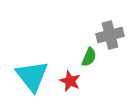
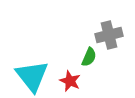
gray cross: moved 1 px left
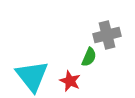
gray cross: moved 2 px left
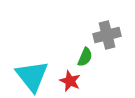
green semicircle: moved 4 px left
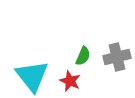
gray cross: moved 10 px right, 22 px down
green semicircle: moved 2 px left, 1 px up
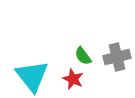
green semicircle: rotated 120 degrees clockwise
red star: moved 3 px right, 2 px up
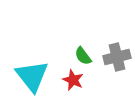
red star: moved 1 px down
